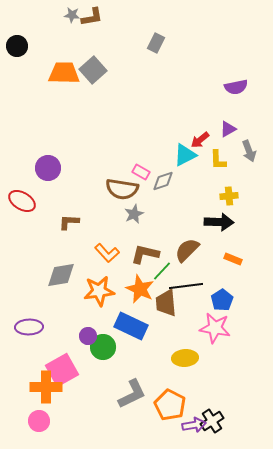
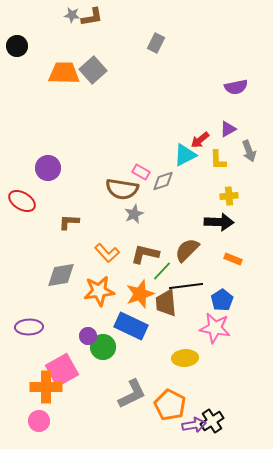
orange star at (140, 289): moved 5 px down; rotated 28 degrees clockwise
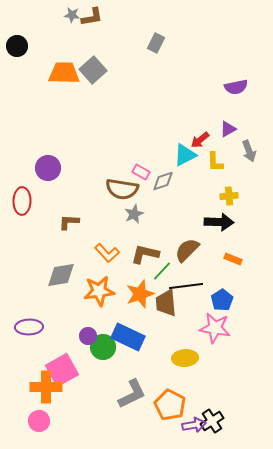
yellow L-shape at (218, 160): moved 3 px left, 2 px down
red ellipse at (22, 201): rotated 60 degrees clockwise
blue rectangle at (131, 326): moved 3 px left, 11 px down
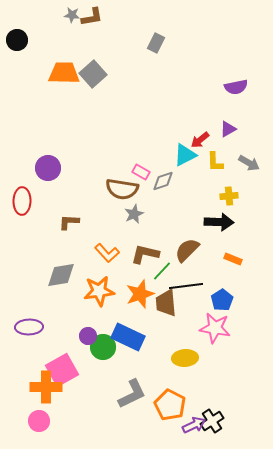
black circle at (17, 46): moved 6 px up
gray square at (93, 70): moved 4 px down
gray arrow at (249, 151): moved 12 px down; rotated 40 degrees counterclockwise
purple arrow at (194, 425): rotated 15 degrees counterclockwise
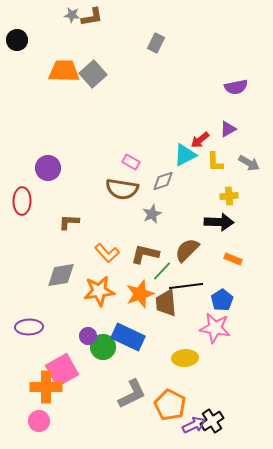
orange trapezoid at (64, 73): moved 2 px up
pink rectangle at (141, 172): moved 10 px left, 10 px up
gray star at (134, 214): moved 18 px right
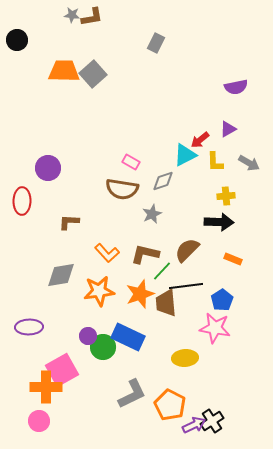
yellow cross at (229, 196): moved 3 px left
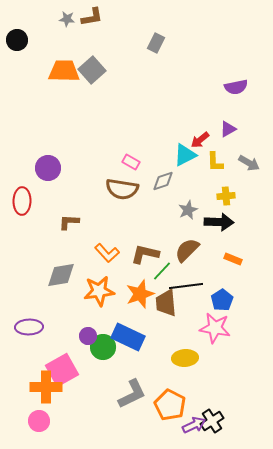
gray star at (72, 15): moved 5 px left, 4 px down
gray square at (93, 74): moved 1 px left, 4 px up
gray star at (152, 214): moved 36 px right, 4 px up
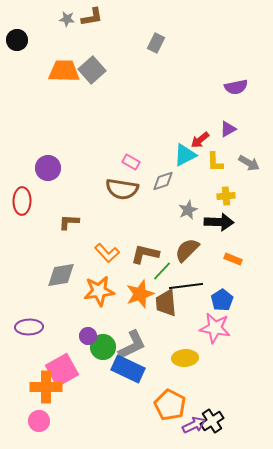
blue rectangle at (128, 337): moved 32 px down
gray L-shape at (132, 394): moved 49 px up
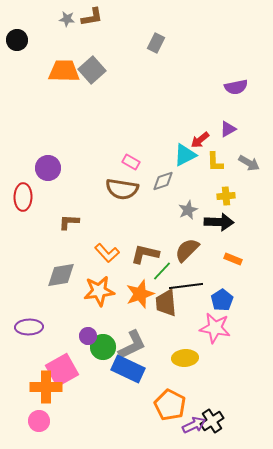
red ellipse at (22, 201): moved 1 px right, 4 px up
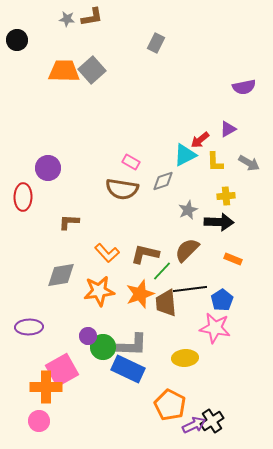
purple semicircle at (236, 87): moved 8 px right
black line at (186, 286): moved 4 px right, 3 px down
gray L-shape at (132, 345): rotated 28 degrees clockwise
